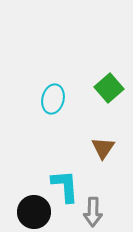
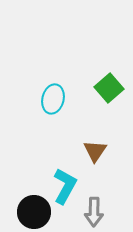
brown triangle: moved 8 px left, 3 px down
cyan L-shape: rotated 33 degrees clockwise
gray arrow: moved 1 px right
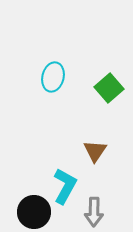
cyan ellipse: moved 22 px up
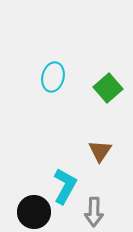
green square: moved 1 px left
brown triangle: moved 5 px right
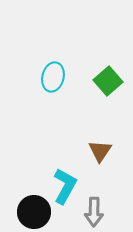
green square: moved 7 px up
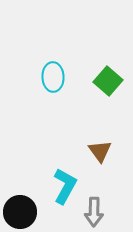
cyan ellipse: rotated 16 degrees counterclockwise
green square: rotated 8 degrees counterclockwise
brown triangle: rotated 10 degrees counterclockwise
black circle: moved 14 px left
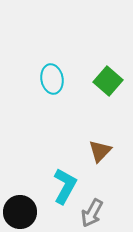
cyan ellipse: moved 1 px left, 2 px down; rotated 8 degrees counterclockwise
brown triangle: rotated 20 degrees clockwise
gray arrow: moved 2 px left, 1 px down; rotated 28 degrees clockwise
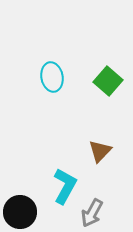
cyan ellipse: moved 2 px up
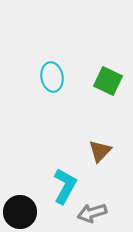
green square: rotated 16 degrees counterclockwise
gray arrow: rotated 44 degrees clockwise
